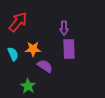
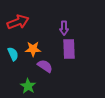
red arrow: rotated 30 degrees clockwise
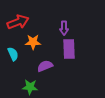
orange star: moved 7 px up
purple semicircle: rotated 56 degrees counterclockwise
green star: moved 2 px right, 1 px down; rotated 28 degrees counterclockwise
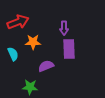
purple semicircle: moved 1 px right
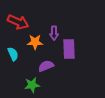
red arrow: rotated 45 degrees clockwise
purple arrow: moved 10 px left, 5 px down
orange star: moved 2 px right
green star: moved 2 px right, 2 px up; rotated 14 degrees counterclockwise
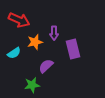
red arrow: moved 1 px right, 2 px up
orange star: rotated 14 degrees counterclockwise
purple rectangle: moved 4 px right; rotated 12 degrees counterclockwise
cyan semicircle: moved 1 px right, 1 px up; rotated 80 degrees clockwise
purple semicircle: rotated 21 degrees counterclockwise
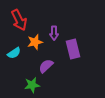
red arrow: rotated 40 degrees clockwise
